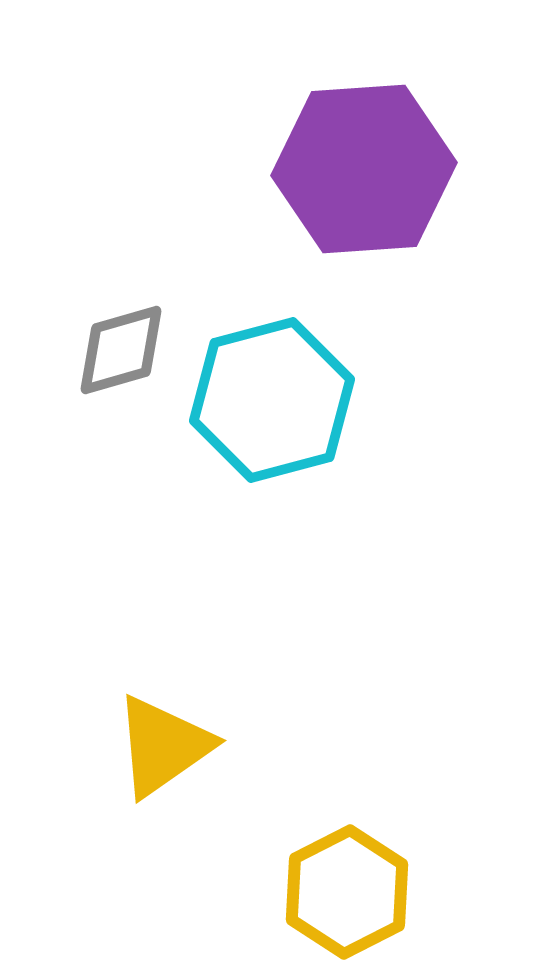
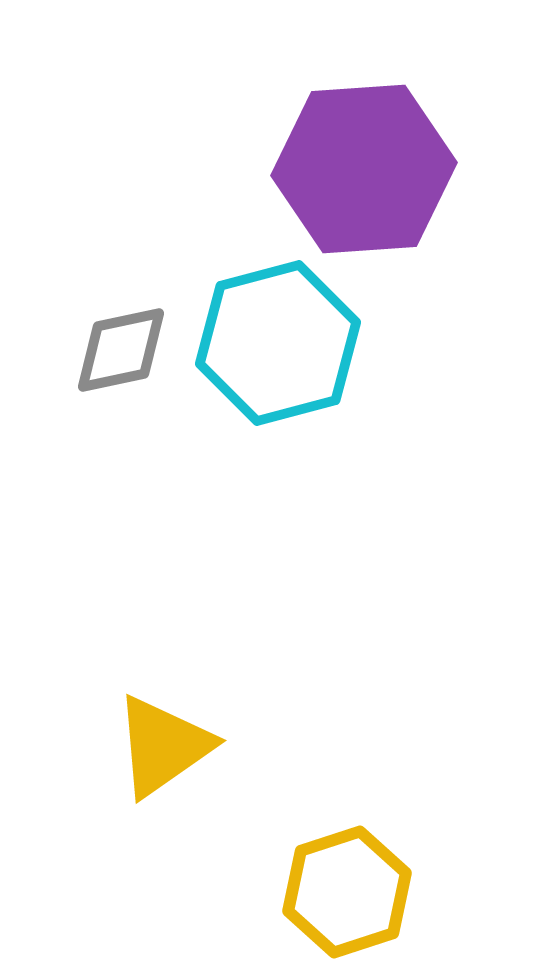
gray diamond: rotated 4 degrees clockwise
cyan hexagon: moved 6 px right, 57 px up
yellow hexagon: rotated 9 degrees clockwise
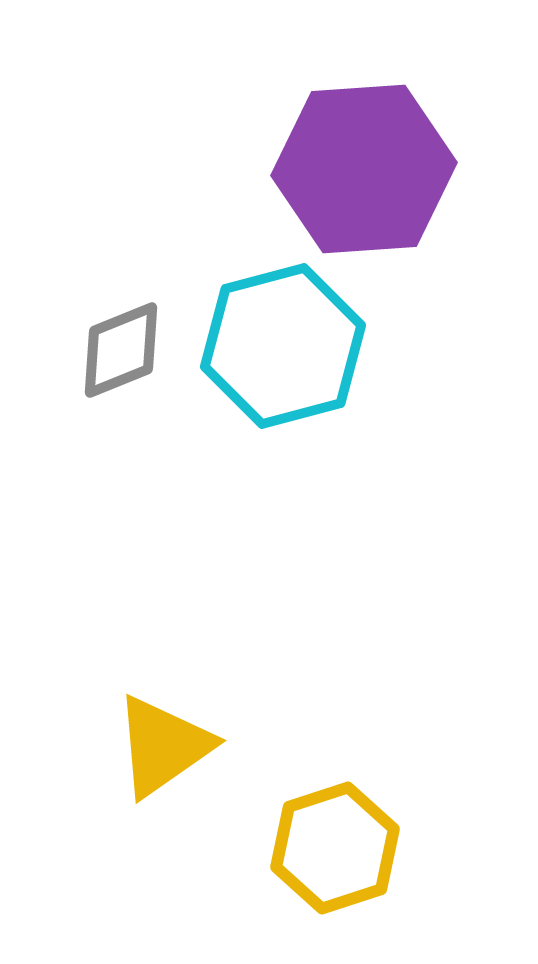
cyan hexagon: moved 5 px right, 3 px down
gray diamond: rotated 10 degrees counterclockwise
yellow hexagon: moved 12 px left, 44 px up
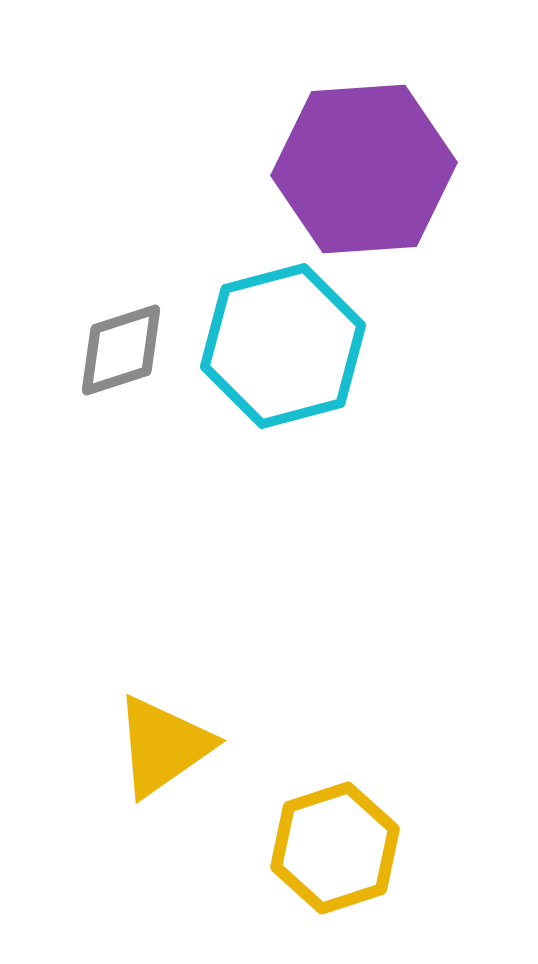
gray diamond: rotated 4 degrees clockwise
